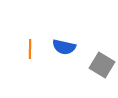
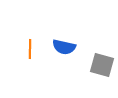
gray square: rotated 15 degrees counterclockwise
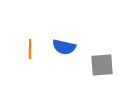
gray square: rotated 20 degrees counterclockwise
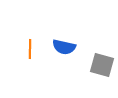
gray square: rotated 20 degrees clockwise
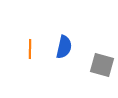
blue semicircle: rotated 90 degrees counterclockwise
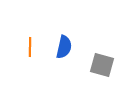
orange line: moved 2 px up
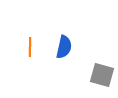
gray square: moved 10 px down
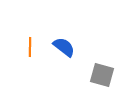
blue semicircle: rotated 65 degrees counterclockwise
